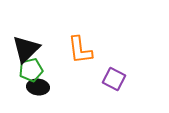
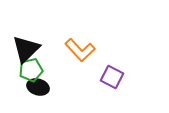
orange L-shape: rotated 36 degrees counterclockwise
purple square: moved 2 px left, 2 px up
black ellipse: rotated 10 degrees clockwise
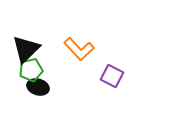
orange L-shape: moved 1 px left, 1 px up
purple square: moved 1 px up
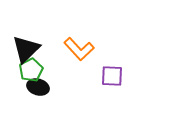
green pentagon: rotated 15 degrees counterclockwise
purple square: rotated 25 degrees counterclockwise
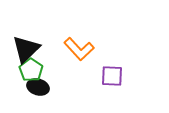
green pentagon: rotated 10 degrees counterclockwise
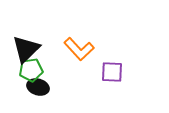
green pentagon: rotated 30 degrees clockwise
purple square: moved 4 px up
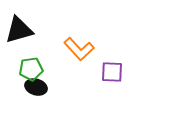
black triangle: moved 7 px left, 19 px up; rotated 28 degrees clockwise
green pentagon: moved 1 px up
black ellipse: moved 2 px left
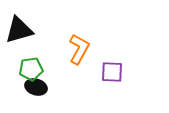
orange L-shape: rotated 108 degrees counterclockwise
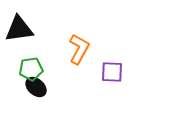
black triangle: moved 1 px up; rotated 8 degrees clockwise
black ellipse: rotated 25 degrees clockwise
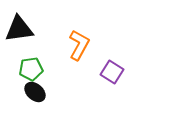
orange L-shape: moved 4 px up
purple square: rotated 30 degrees clockwise
black ellipse: moved 1 px left, 5 px down
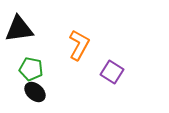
green pentagon: rotated 20 degrees clockwise
